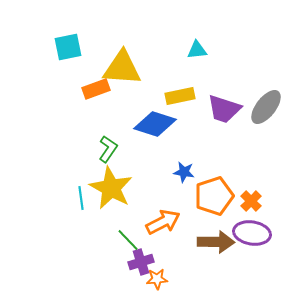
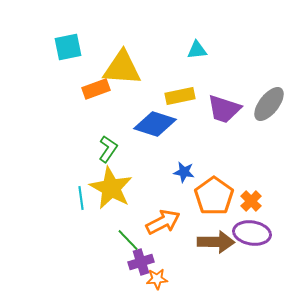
gray ellipse: moved 3 px right, 3 px up
orange pentagon: rotated 18 degrees counterclockwise
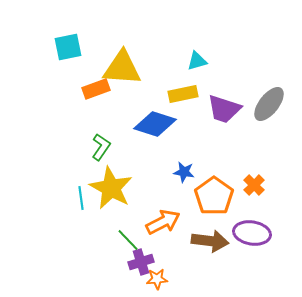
cyan triangle: moved 11 px down; rotated 10 degrees counterclockwise
yellow rectangle: moved 3 px right, 2 px up
green L-shape: moved 7 px left, 2 px up
orange cross: moved 3 px right, 16 px up
brown arrow: moved 6 px left, 1 px up; rotated 6 degrees clockwise
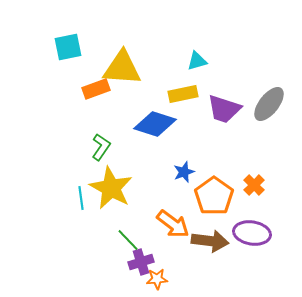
blue star: rotated 30 degrees counterclockwise
orange arrow: moved 10 px right, 2 px down; rotated 64 degrees clockwise
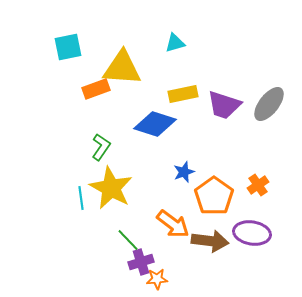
cyan triangle: moved 22 px left, 18 px up
purple trapezoid: moved 4 px up
orange cross: moved 4 px right; rotated 10 degrees clockwise
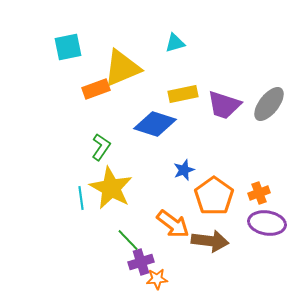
yellow triangle: rotated 27 degrees counterclockwise
blue star: moved 2 px up
orange cross: moved 1 px right, 8 px down; rotated 15 degrees clockwise
purple ellipse: moved 15 px right, 10 px up
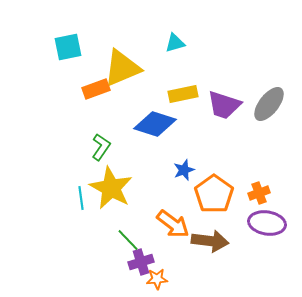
orange pentagon: moved 2 px up
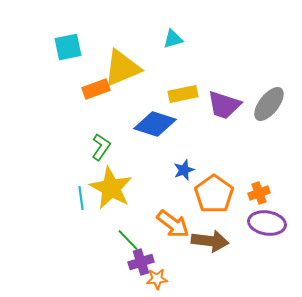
cyan triangle: moved 2 px left, 4 px up
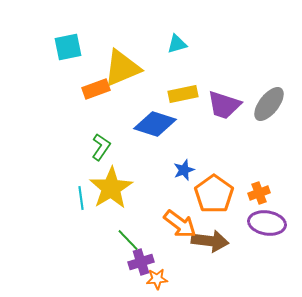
cyan triangle: moved 4 px right, 5 px down
yellow star: rotated 12 degrees clockwise
orange arrow: moved 7 px right
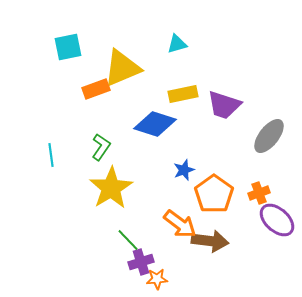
gray ellipse: moved 32 px down
cyan line: moved 30 px left, 43 px up
purple ellipse: moved 10 px right, 3 px up; rotated 33 degrees clockwise
